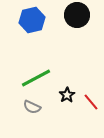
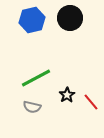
black circle: moved 7 px left, 3 px down
gray semicircle: rotated 12 degrees counterclockwise
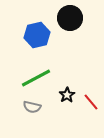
blue hexagon: moved 5 px right, 15 px down
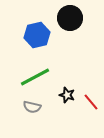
green line: moved 1 px left, 1 px up
black star: rotated 21 degrees counterclockwise
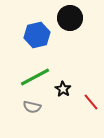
black star: moved 4 px left, 6 px up; rotated 14 degrees clockwise
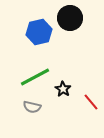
blue hexagon: moved 2 px right, 3 px up
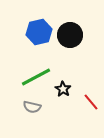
black circle: moved 17 px down
green line: moved 1 px right
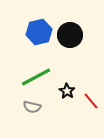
black star: moved 4 px right, 2 px down
red line: moved 1 px up
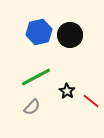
red line: rotated 12 degrees counterclockwise
gray semicircle: rotated 60 degrees counterclockwise
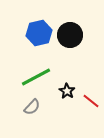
blue hexagon: moved 1 px down
